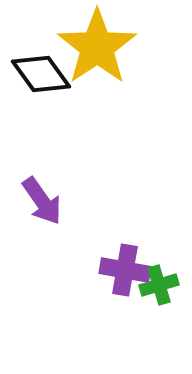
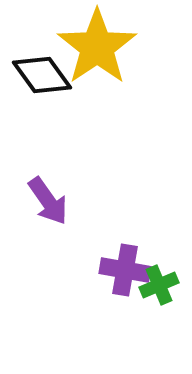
black diamond: moved 1 px right, 1 px down
purple arrow: moved 6 px right
green cross: rotated 6 degrees counterclockwise
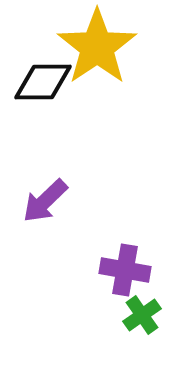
black diamond: moved 1 px right, 7 px down; rotated 54 degrees counterclockwise
purple arrow: moved 3 px left; rotated 81 degrees clockwise
green cross: moved 17 px left, 30 px down; rotated 12 degrees counterclockwise
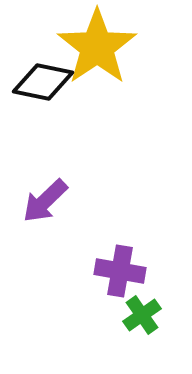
black diamond: rotated 12 degrees clockwise
purple cross: moved 5 px left, 1 px down
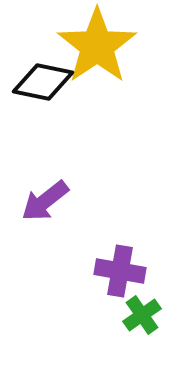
yellow star: moved 1 px up
purple arrow: rotated 6 degrees clockwise
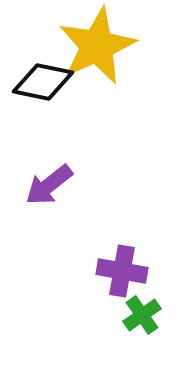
yellow star: rotated 10 degrees clockwise
purple arrow: moved 4 px right, 16 px up
purple cross: moved 2 px right
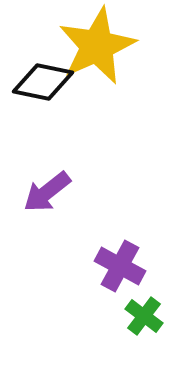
purple arrow: moved 2 px left, 7 px down
purple cross: moved 2 px left, 5 px up; rotated 18 degrees clockwise
green cross: moved 2 px right, 1 px down; rotated 18 degrees counterclockwise
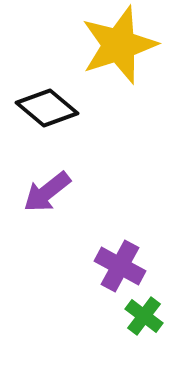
yellow star: moved 22 px right, 1 px up; rotated 6 degrees clockwise
black diamond: moved 4 px right, 26 px down; rotated 28 degrees clockwise
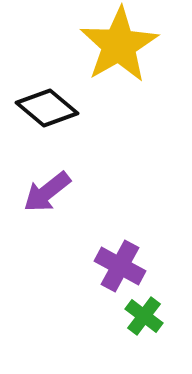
yellow star: rotated 12 degrees counterclockwise
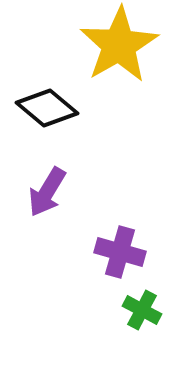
purple arrow: rotated 21 degrees counterclockwise
purple cross: moved 14 px up; rotated 12 degrees counterclockwise
green cross: moved 2 px left, 6 px up; rotated 9 degrees counterclockwise
